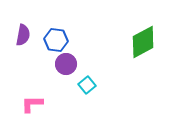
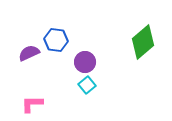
purple semicircle: moved 6 px right, 18 px down; rotated 125 degrees counterclockwise
green diamond: rotated 12 degrees counterclockwise
purple circle: moved 19 px right, 2 px up
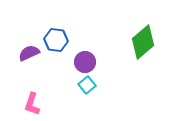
pink L-shape: rotated 70 degrees counterclockwise
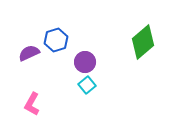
blue hexagon: rotated 25 degrees counterclockwise
pink L-shape: rotated 10 degrees clockwise
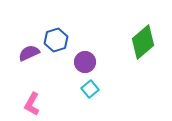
cyan square: moved 3 px right, 4 px down
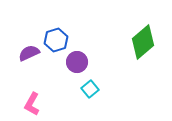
purple circle: moved 8 px left
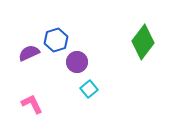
green diamond: rotated 12 degrees counterclockwise
cyan square: moved 1 px left
pink L-shape: rotated 125 degrees clockwise
